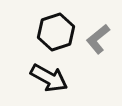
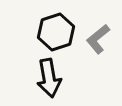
black arrow: rotated 51 degrees clockwise
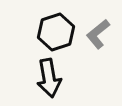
gray L-shape: moved 5 px up
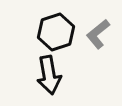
black arrow: moved 3 px up
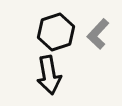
gray L-shape: rotated 8 degrees counterclockwise
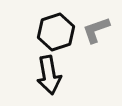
gray L-shape: moved 2 px left, 4 px up; rotated 28 degrees clockwise
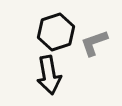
gray L-shape: moved 2 px left, 13 px down
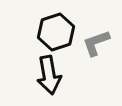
gray L-shape: moved 2 px right
